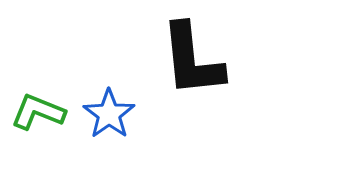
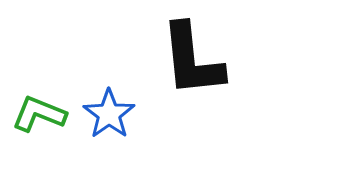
green L-shape: moved 1 px right, 2 px down
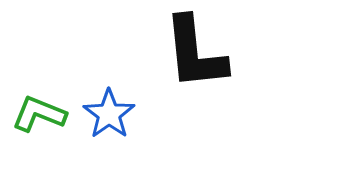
black L-shape: moved 3 px right, 7 px up
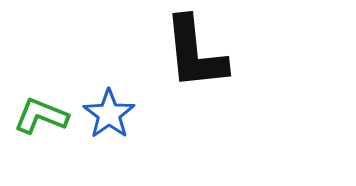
green L-shape: moved 2 px right, 2 px down
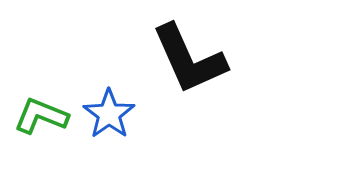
black L-shape: moved 6 px left, 6 px down; rotated 18 degrees counterclockwise
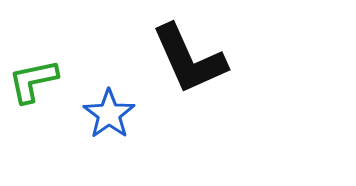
green L-shape: moved 8 px left, 35 px up; rotated 34 degrees counterclockwise
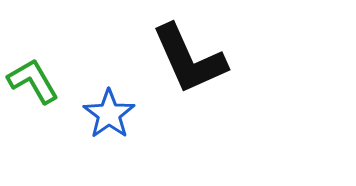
green L-shape: rotated 72 degrees clockwise
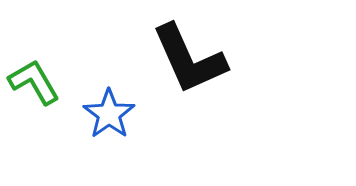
green L-shape: moved 1 px right, 1 px down
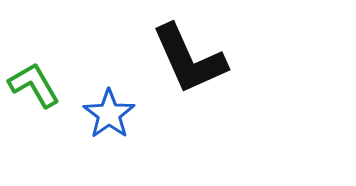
green L-shape: moved 3 px down
